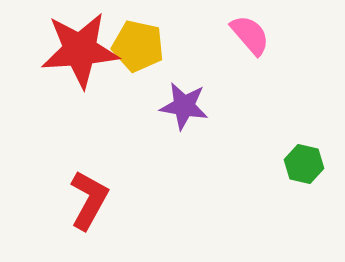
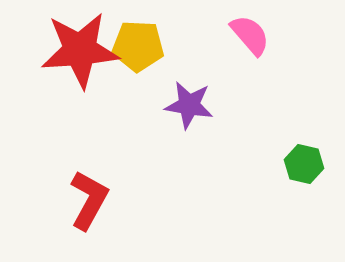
yellow pentagon: rotated 9 degrees counterclockwise
purple star: moved 5 px right, 1 px up
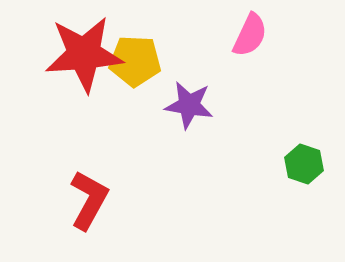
pink semicircle: rotated 66 degrees clockwise
yellow pentagon: moved 3 px left, 15 px down
red star: moved 4 px right, 4 px down
green hexagon: rotated 6 degrees clockwise
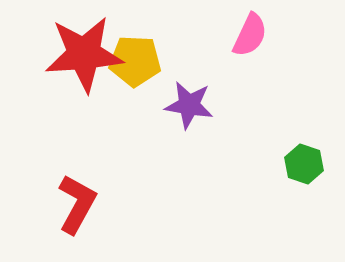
red L-shape: moved 12 px left, 4 px down
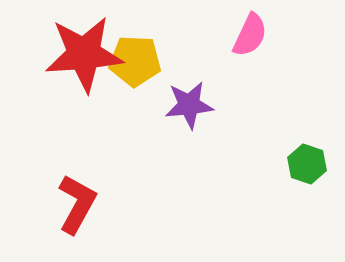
purple star: rotated 15 degrees counterclockwise
green hexagon: moved 3 px right
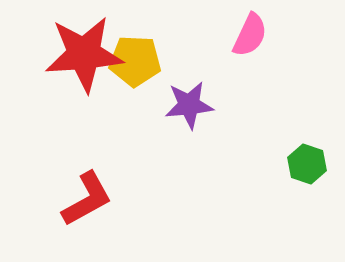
red L-shape: moved 10 px right, 5 px up; rotated 32 degrees clockwise
